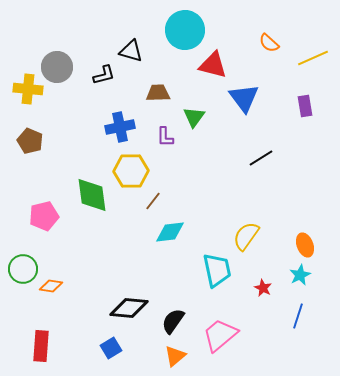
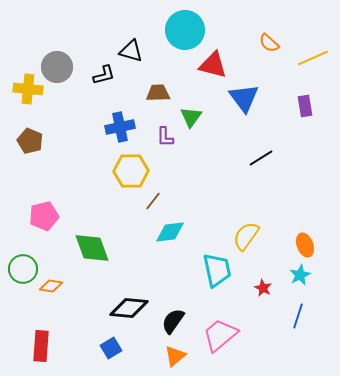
green triangle: moved 3 px left
green diamond: moved 53 px down; rotated 12 degrees counterclockwise
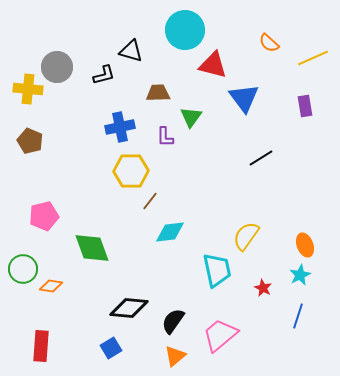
brown line: moved 3 px left
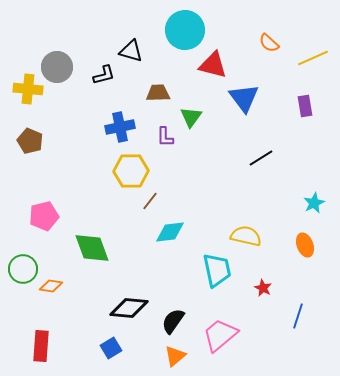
yellow semicircle: rotated 68 degrees clockwise
cyan star: moved 14 px right, 72 px up
